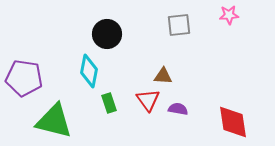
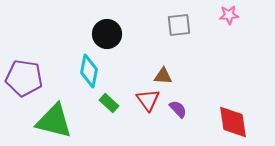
green rectangle: rotated 30 degrees counterclockwise
purple semicircle: rotated 36 degrees clockwise
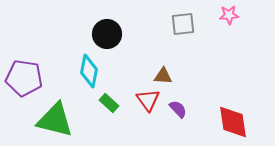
gray square: moved 4 px right, 1 px up
green triangle: moved 1 px right, 1 px up
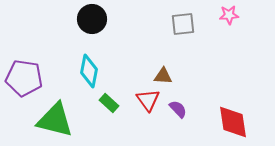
black circle: moved 15 px left, 15 px up
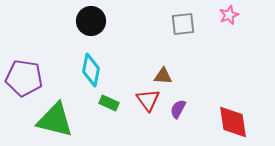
pink star: rotated 18 degrees counterclockwise
black circle: moved 1 px left, 2 px down
cyan diamond: moved 2 px right, 1 px up
green rectangle: rotated 18 degrees counterclockwise
purple semicircle: rotated 108 degrees counterclockwise
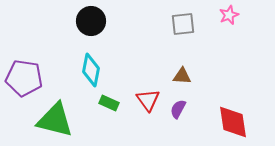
brown triangle: moved 19 px right
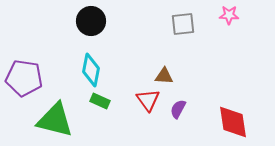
pink star: rotated 24 degrees clockwise
brown triangle: moved 18 px left
green rectangle: moved 9 px left, 2 px up
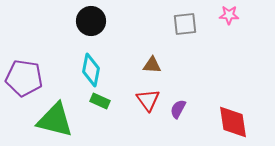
gray square: moved 2 px right
brown triangle: moved 12 px left, 11 px up
